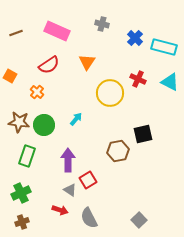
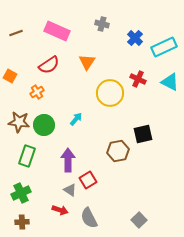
cyan rectangle: rotated 40 degrees counterclockwise
orange cross: rotated 16 degrees clockwise
brown cross: rotated 16 degrees clockwise
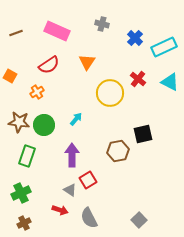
red cross: rotated 14 degrees clockwise
purple arrow: moved 4 px right, 5 px up
brown cross: moved 2 px right, 1 px down; rotated 24 degrees counterclockwise
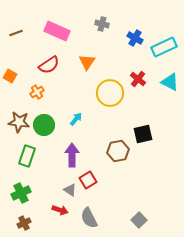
blue cross: rotated 14 degrees counterclockwise
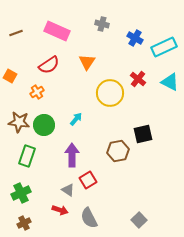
gray triangle: moved 2 px left
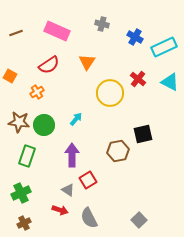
blue cross: moved 1 px up
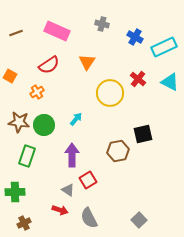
green cross: moved 6 px left, 1 px up; rotated 24 degrees clockwise
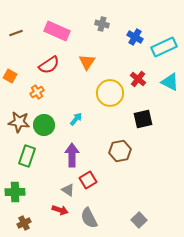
black square: moved 15 px up
brown hexagon: moved 2 px right
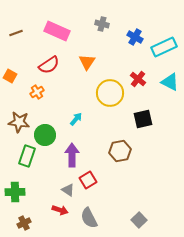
green circle: moved 1 px right, 10 px down
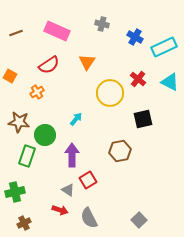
green cross: rotated 12 degrees counterclockwise
